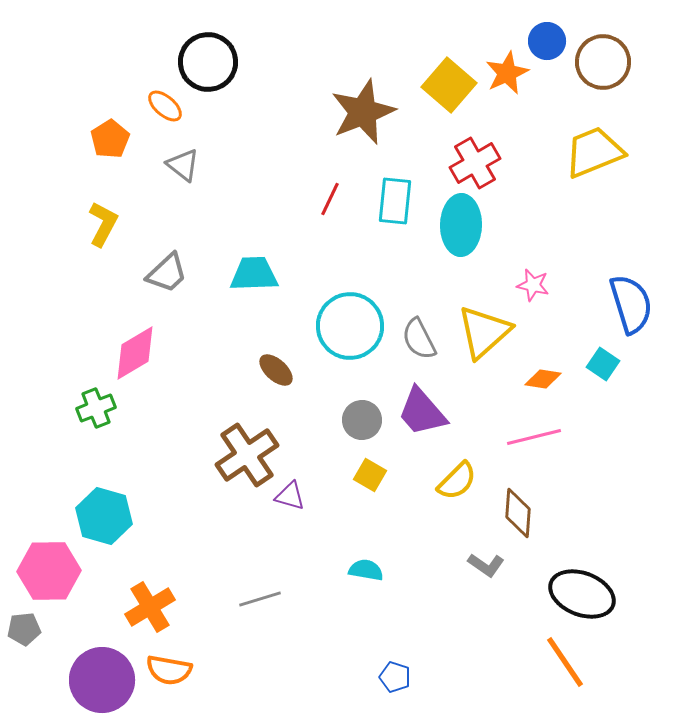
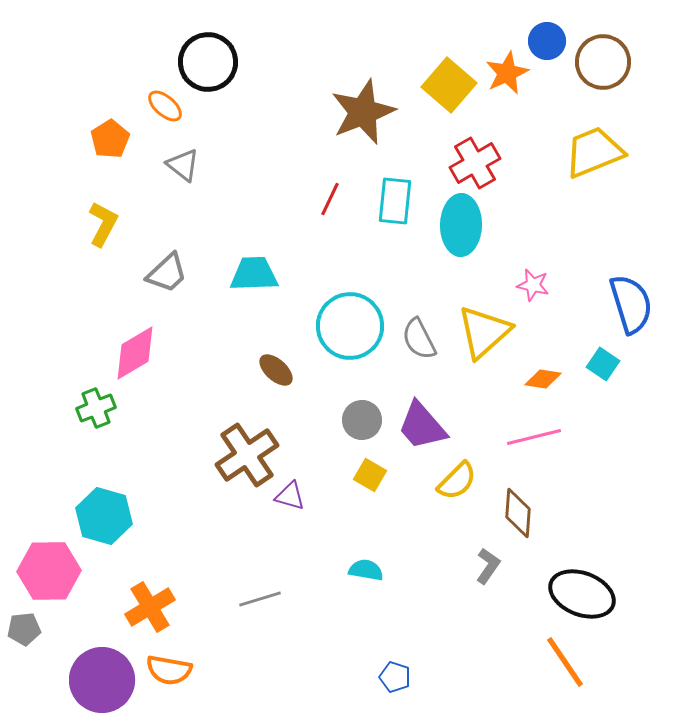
purple trapezoid at (422, 412): moved 14 px down
gray L-shape at (486, 565): moved 2 px right, 1 px down; rotated 90 degrees counterclockwise
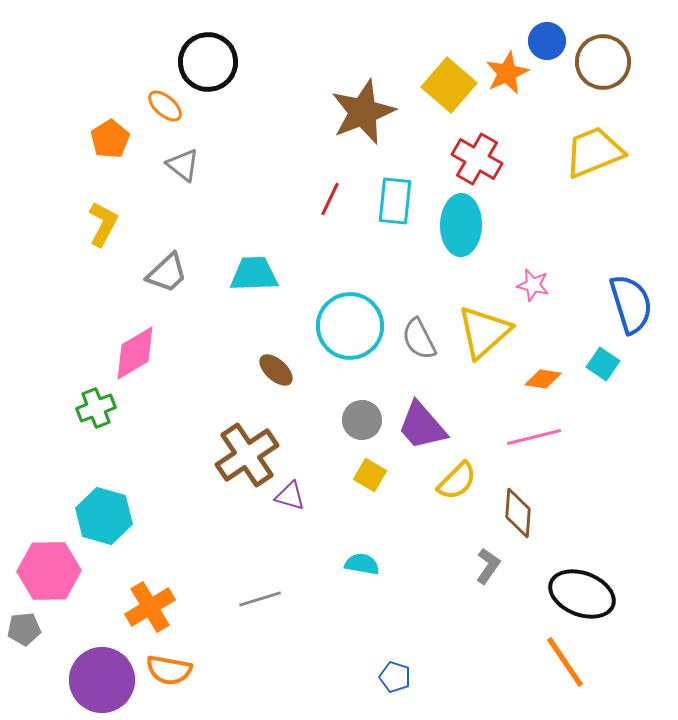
red cross at (475, 163): moved 2 px right, 4 px up; rotated 30 degrees counterclockwise
cyan semicircle at (366, 570): moved 4 px left, 6 px up
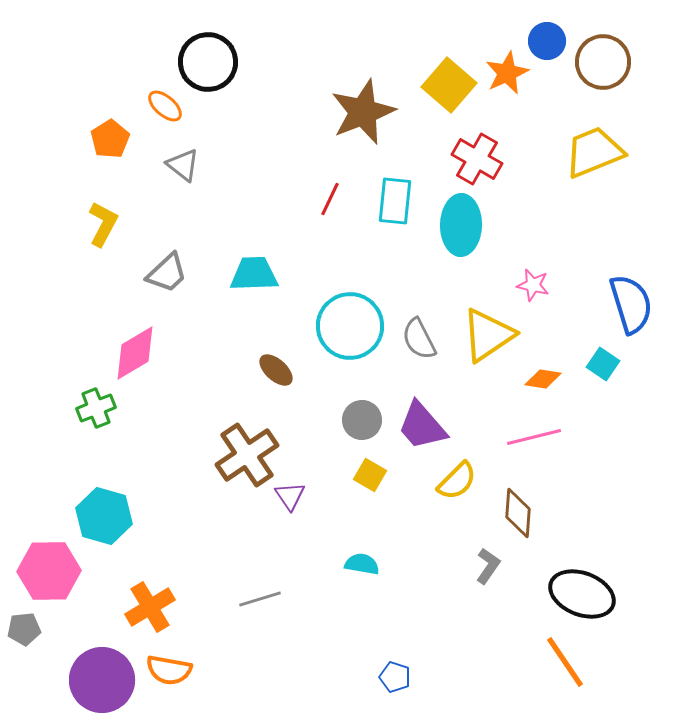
yellow triangle at (484, 332): moved 4 px right, 3 px down; rotated 8 degrees clockwise
purple triangle at (290, 496): rotated 40 degrees clockwise
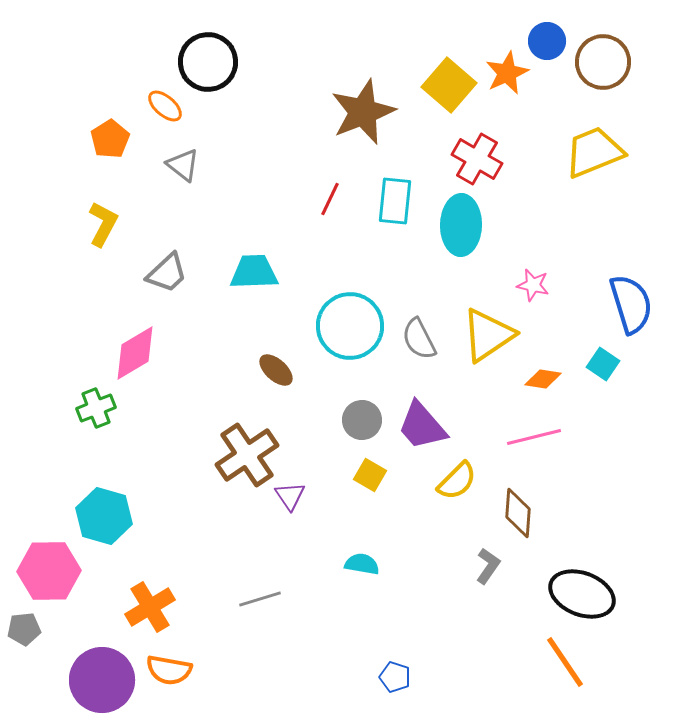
cyan trapezoid at (254, 274): moved 2 px up
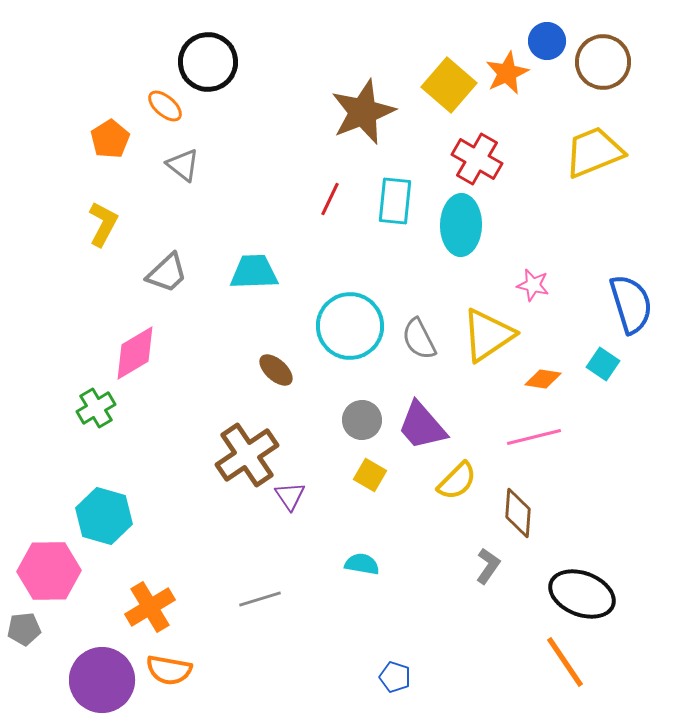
green cross at (96, 408): rotated 9 degrees counterclockwise
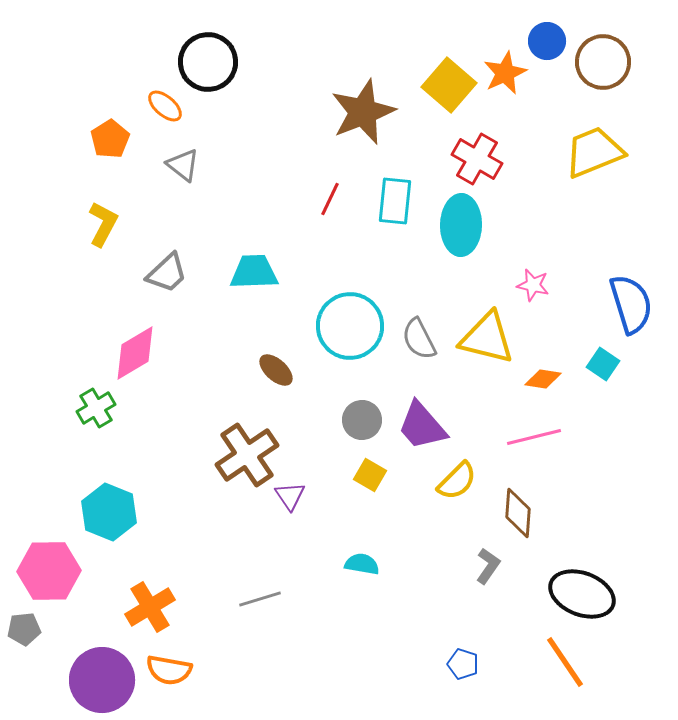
orange star at (507, 73): moved 2 px left
yellow triangle at (488, 335): moved 1 px left, 3 px down; rotated 48 degrees clockwise
cyan hexagon at (104, 516): moved 5 px right, 4 px up; rotated 6 degrees clockwise
blue pentagon at (395, 677): moved 68 px right, 13 px up
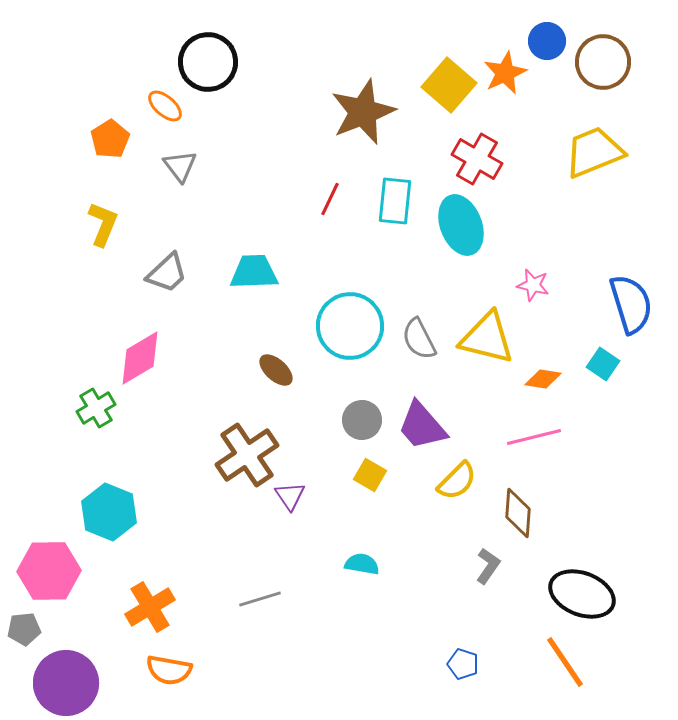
gray triangle at (183, 165): moved 3 px left, 1 px down; rotated 15 degrees clockwise
yellow L-shape at (103, 224): rotated 6 degrees counterclockwise
cyan ellipse at (461, 225): rotated 22 degrees counterclockwise
pink diamond at (135, 353): moved 5 px right, 5 px down
purple circle at (102, 680): moved 36 px left, 3 px down
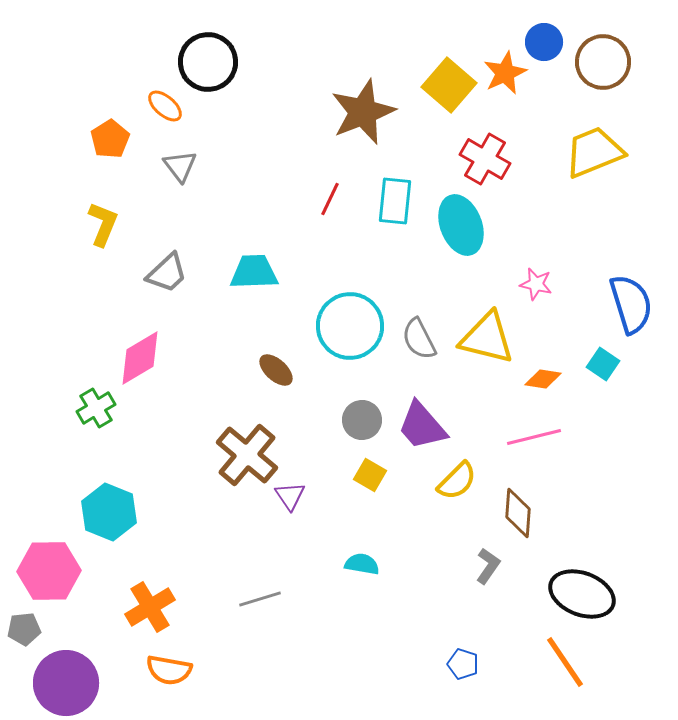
blue circle at (547, 41): moved 3 px left, 1 px down
red cross at (477, 159): moved 8 px right
pink star at (533, 285): moved 3 px right, 1 px up
brown cross at (247, 455): rotated 16 degrees counterclockwise
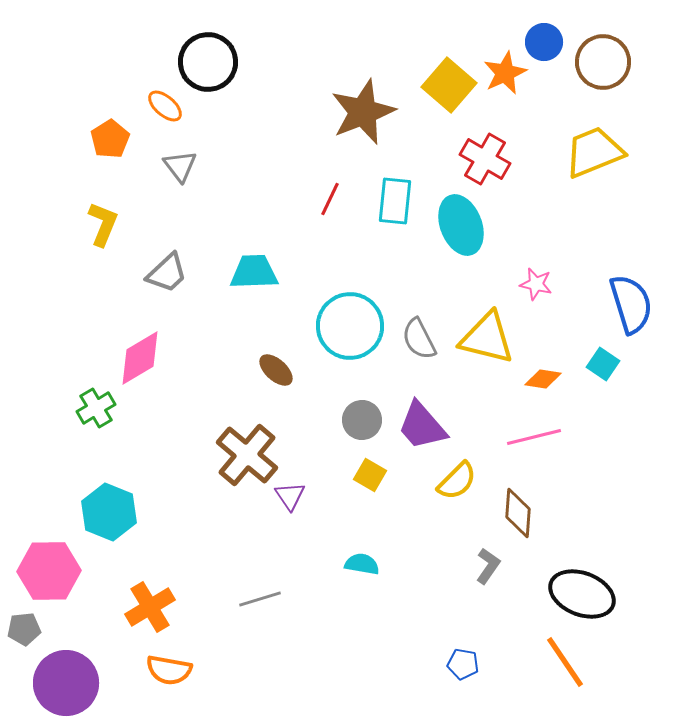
blue pentagon at (463, 664): rotated 8 degrees counterclockwise
